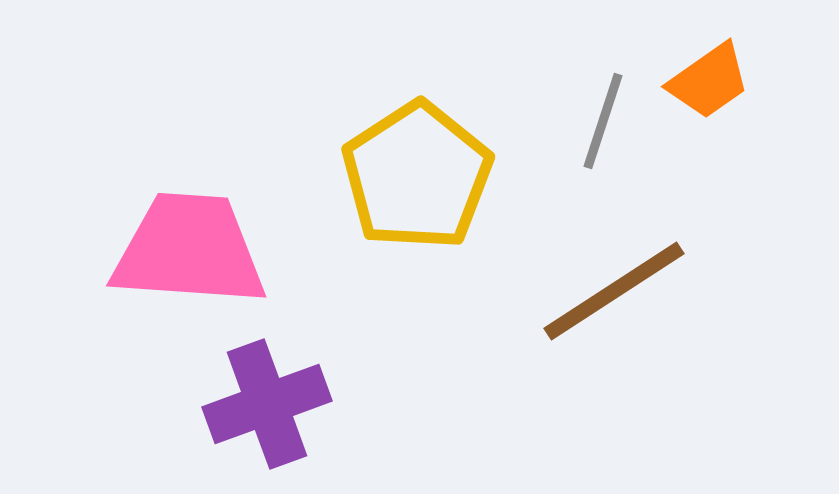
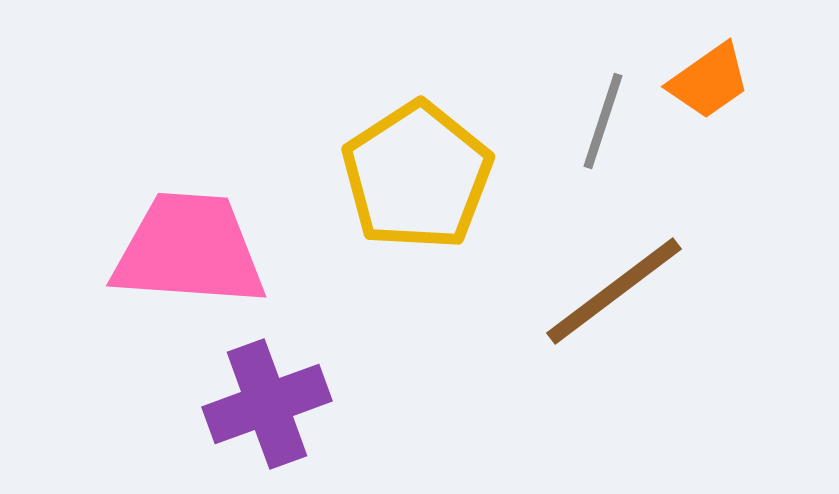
brown line: rotated 4 degrees counterclockwise
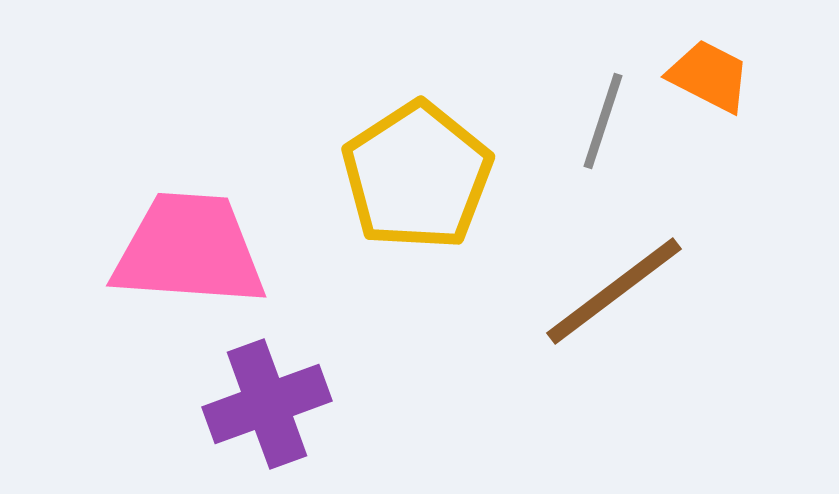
orange trapezoid: moved 5 px up; rotated 118 degrees counterclockwise
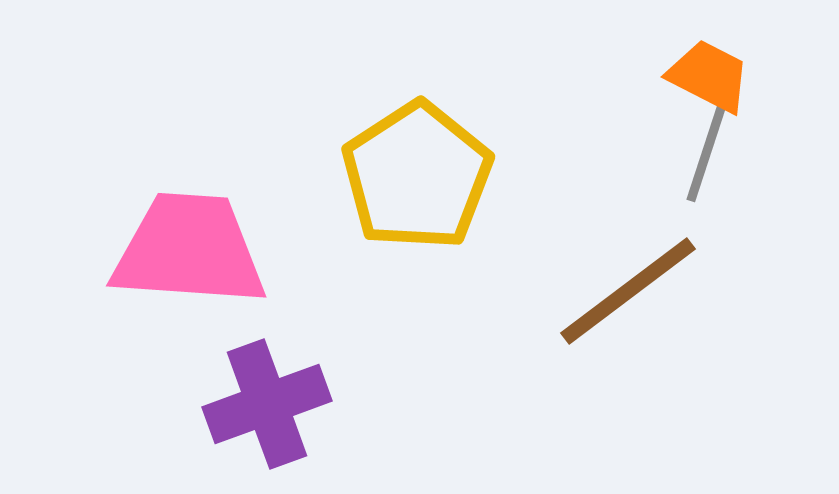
gray line: moved 103 px right, 33 px down
brown line: moved 14 px right
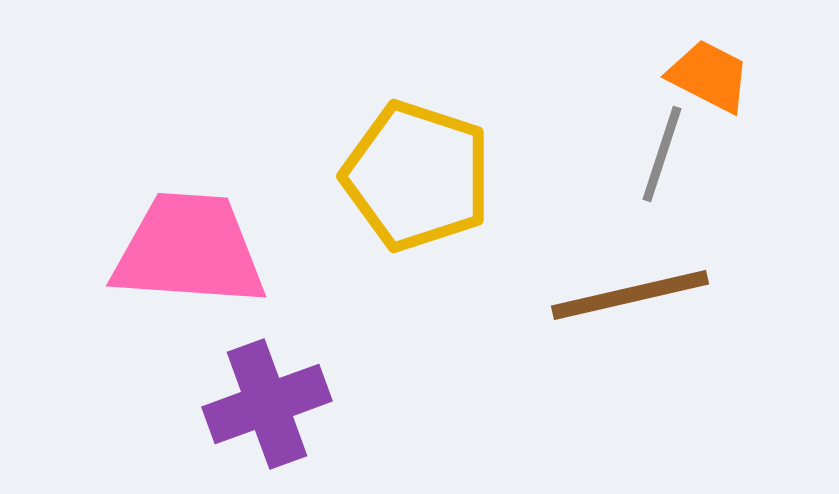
gray line: moved 44 px left
yellow pentagon: rotated 21 degrees counterclockwise
brown line: moved 2 px right, 4 px down; rotated 24 degrees clockwise
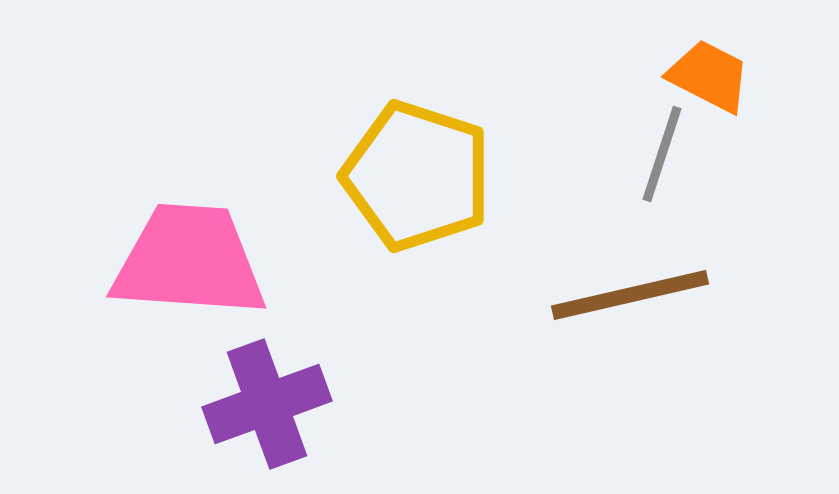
pink trapezoid: moved 11 px down
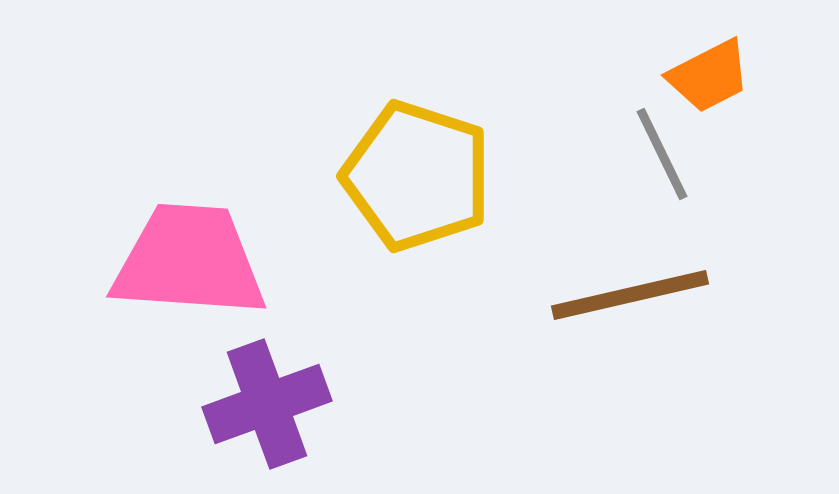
orange trapezoid: rotated 126 degrees clockwise
gray line: rotated 44 degrees counterclockwise
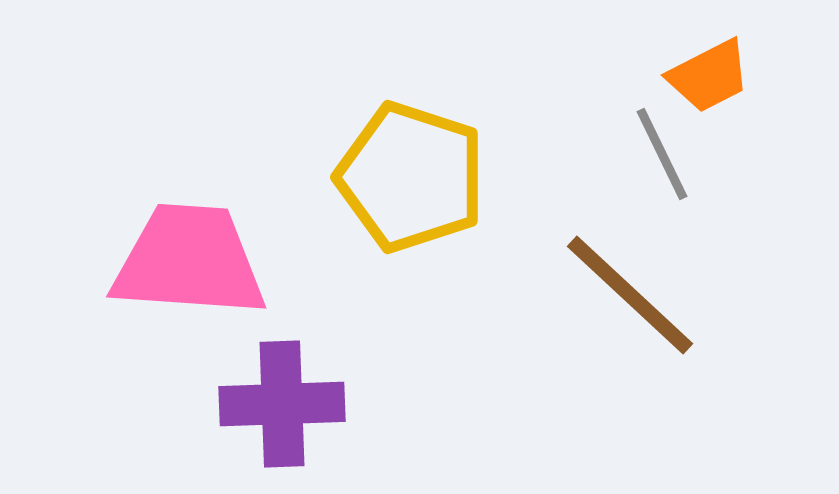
yellow pentagon: moved 6 px left, 1 px down
brown line: rotated 56 degrees clockwise
purple cross: moved 15 px right; rotated 18 degrees clockwise
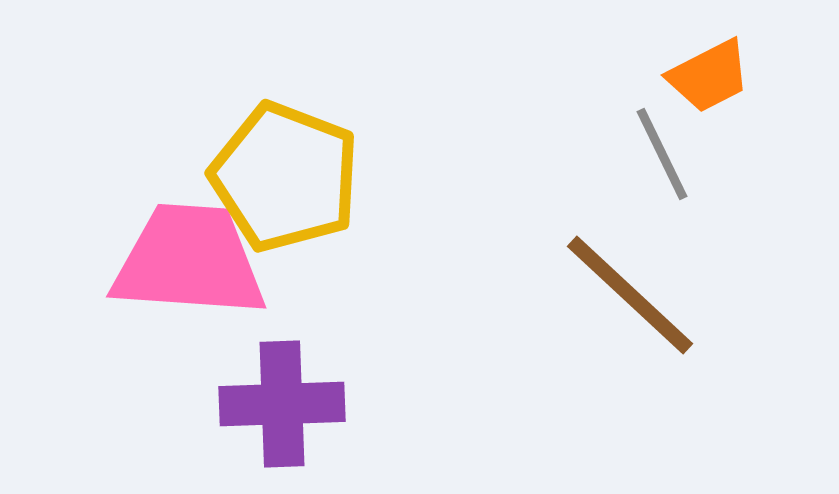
yellow pentagon: moved 126 px left; rotated 3 degrees clockwise
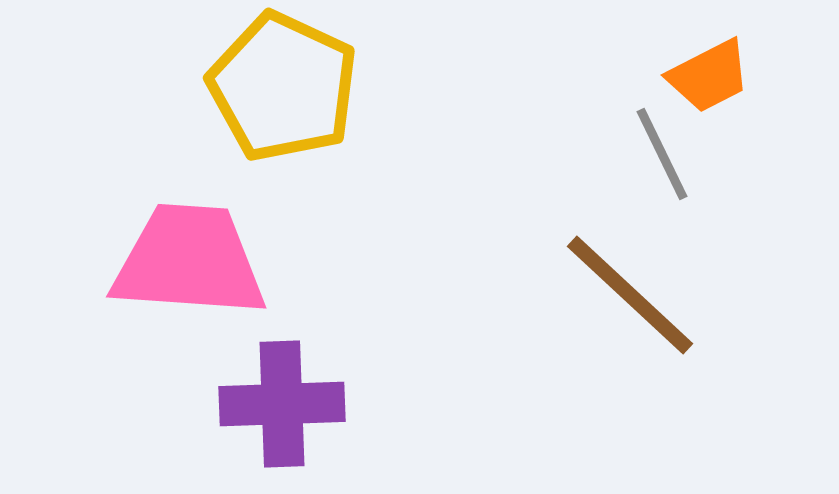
yellow pentagon: moved 2 px left, 90 px up; rotated 4 degrees clockwise
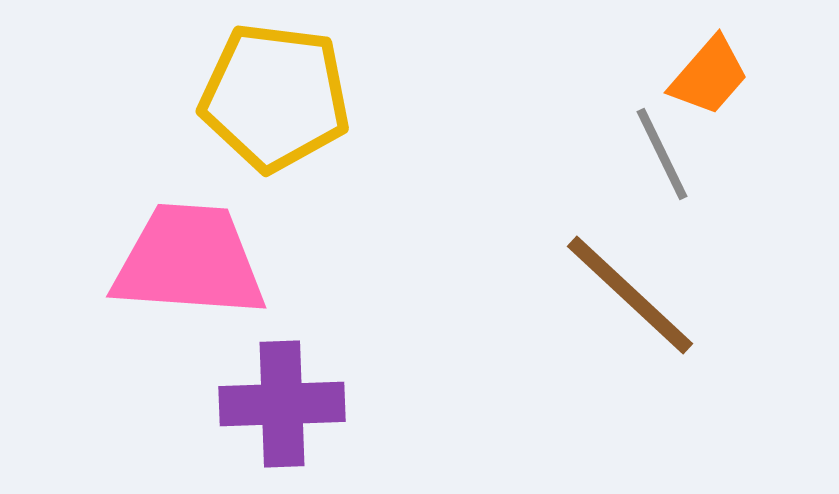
orange trapezoid: rotated 22 degrees counterclockwise
yellow pentagon: moved 8 px left, 10 px down; rotated 18 degrees counterclockwise
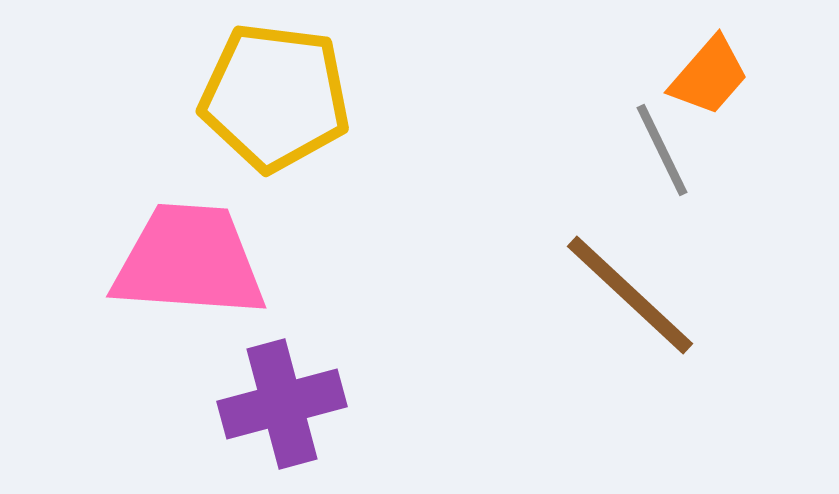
gray line: moved 4 px up
purple cross: rotated 13 degrees counterclockwise
